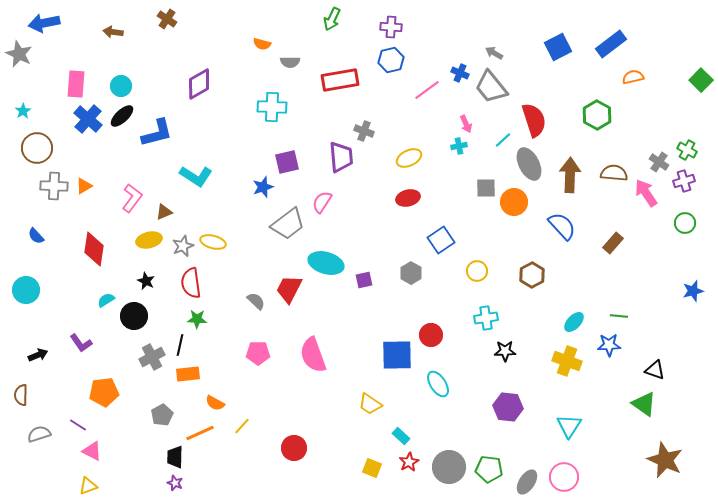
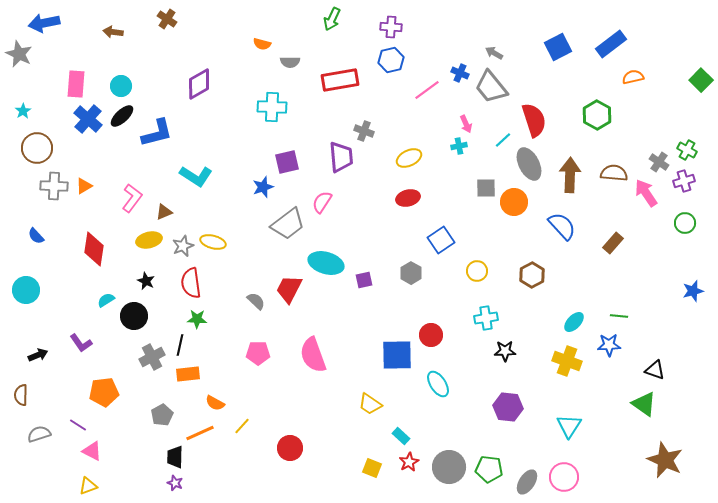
red circle at (294, 448): moved 4 px left
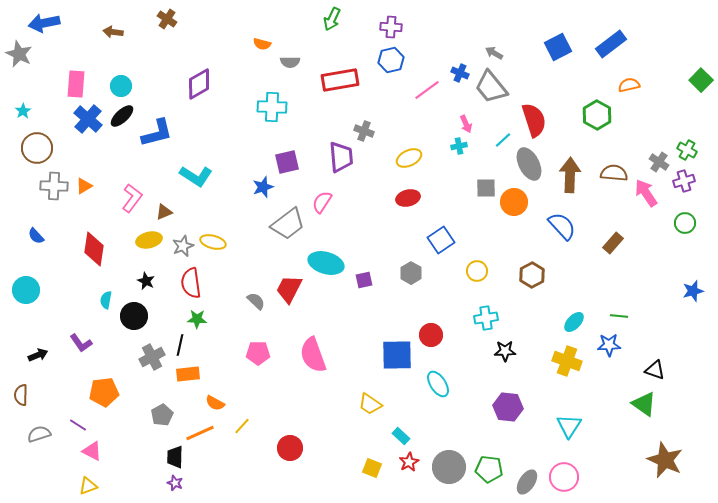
orange semicircle at (633, 77): moved 4 px left, 8 px down
cyan semicircle at (106, 300): rotated 48 degrees counterclockwise
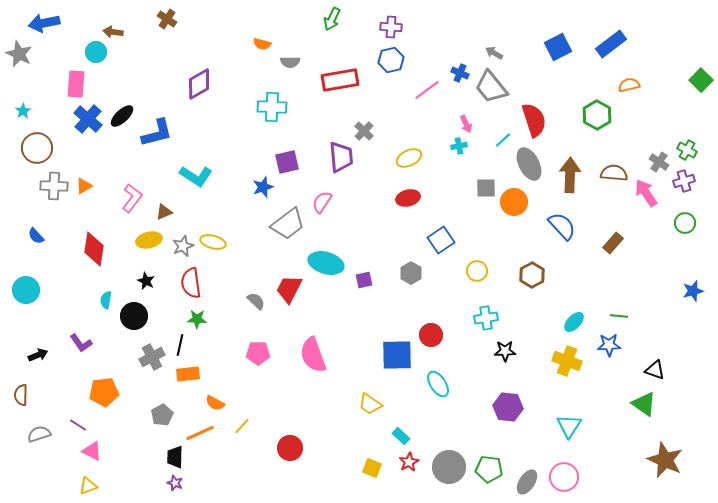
cyan circle at (121, 86): moved 25 px left, 34 px up
gray cross at (364, 131): rotated 24 degrees clockwise
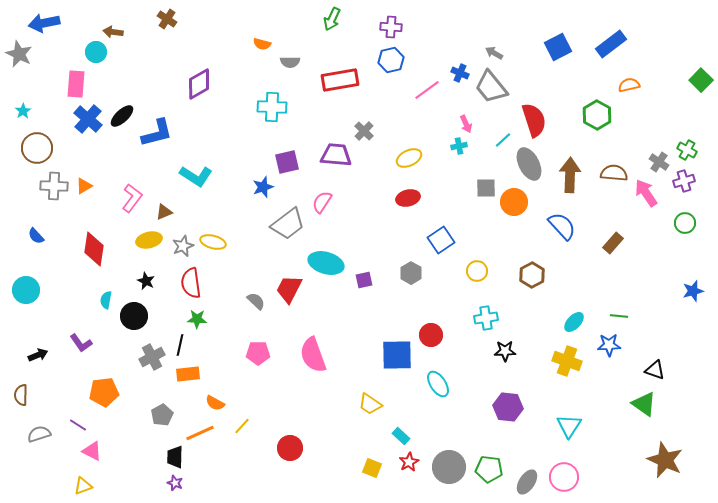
purple trapezoid at (341, 157): moved 5 px left, 2 px up; rotated 80 degrees counterclockwise
yellow triangle at (88, 486): moved 5 px left
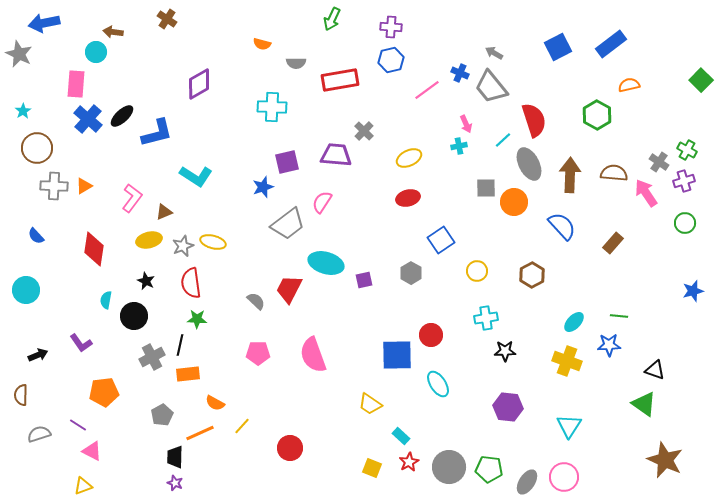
gray semicircle at (290, 62): moved 6 px right, 1 px down
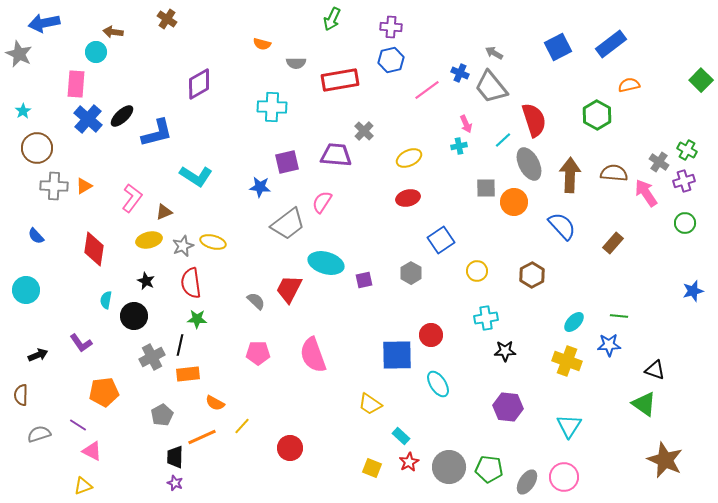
blue star at (263, 187): moved 3 px left; rotated 25 degrees clockwise
orange line at (200, 433): moved 2 px right, 4 px down
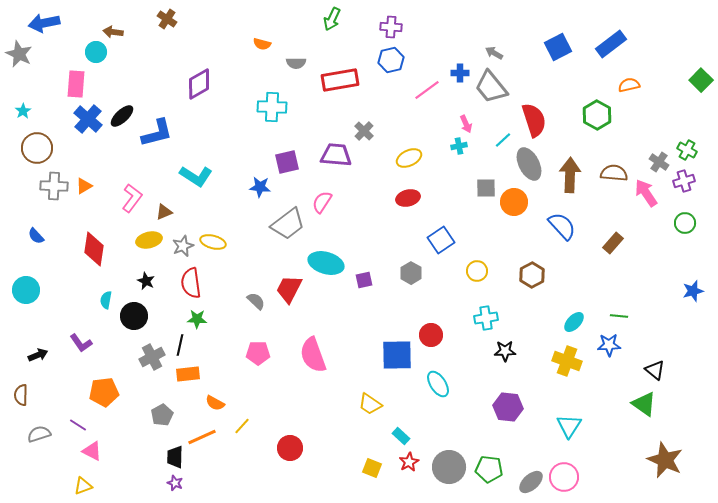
blue cross at (460, 73): rotated 24 degrees counterclockwise
black triangle at (655, 370): rotated 20 degrees clockwise
gray ellipse at (527, 482): moved 4 px right; rotated 15 degrees clockwise
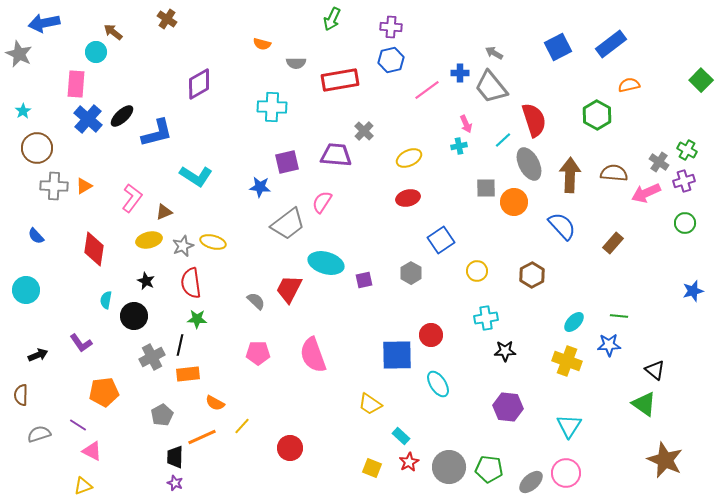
brown arrow at (113, 32): rotated 30 degrees clockwise
pink arrow at (646, 193): rotated 80 degrees counterclockwise
pink circle at (564, 477): moved 2 px right, 4 px up
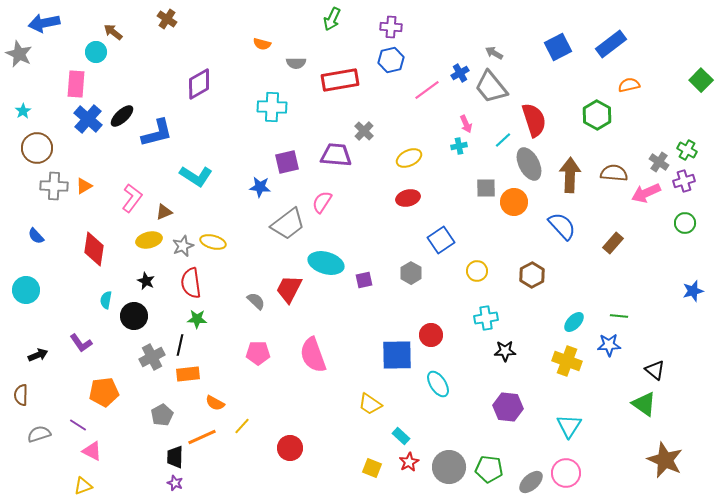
blue cross at (460, 73): rotated 30 degrees counterclockwise
